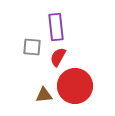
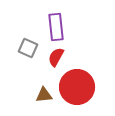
gray square: moved 4 px left, 1 px down; rotated 18 degrees clockwise
red semicircle: moved 2 px left
red circle: moved 2 px right, 1 px down
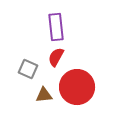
gray square: moved 21 px down
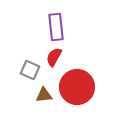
red semicircle: moved 2 px left
gray square: moved 2 px right, 1 px down
